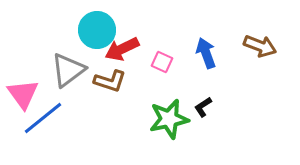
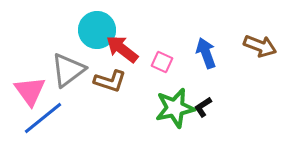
red arrow: rotated 64 degrees clockwise
pink triangle: moved 7 px right, 3 px up
green star: moved 6 px right, 11 px up
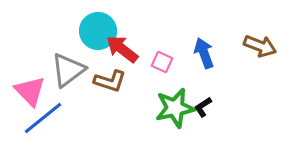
cyan circle: moved 1 px right, 1 px down
blue arrow: moved 2 px left
pink triangle: rotated 8 degrees counterclockwise
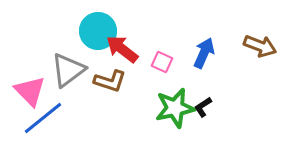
blue arrow: rotated 44 degrees clockwise
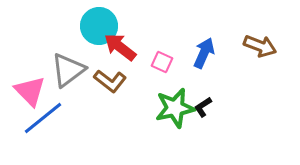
cyan circle: moved 1 px right, 5 px up
red arrow: moved 2 px left, 2 px up
brown L-shape: rotated 20 degrees clockwise
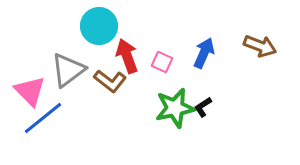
red arrow: moved 7 px right, 9 px down; rotated 32 degrees clockwise
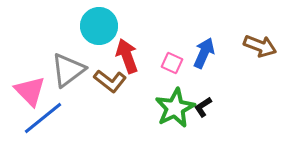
pink square: moved 10 px right, 1 px down
green star: rotated 15 degrees counterclockwise
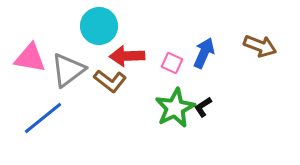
red arrow: rotated 72 degrees counterclockwise
pink triangle: moved 33 px up; rotated 36 degrees counterclockwise
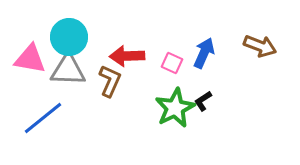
cyan circle: moved 30 px left, 11 px down
pink triangle: moved 1 px down
gray triangle: rotated 39 degrees clockwise
brown L-shape: rotated 104 degrees counterclockwise
black L-shape: moved 6 px up
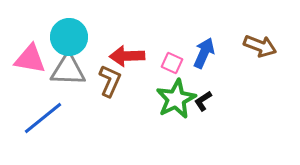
green star: moved 1 px right, 9 px up
